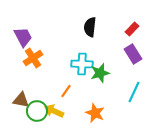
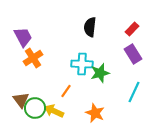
brown triangle: rotated 42 degrees clockwise
green circle: moved 2 px left, 3 px up
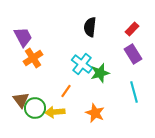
cyan cross: rotated 35 degrees clockwise
cyan line: rotated 40 degrees counterclockwise
yellow arrow: moved 1 px right, 1 px down; rotated 30 degrees counterclockwise
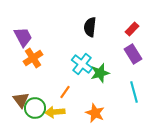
orange line: moved 1 px left, 1 px down
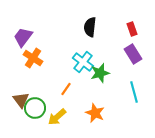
red rectangle: rotated 64 degrees counterclockwise
purple trapezoid: rotated 115 degrees counterclockwise
orange cross: rotated 24 degrees counterclockwise
cyan cross: moved 1 px right, 2 px up
orange line: moved 1 px right, 3 px up
yellow arrow: moved 2 px right, 5 px down; rotated 36 degrees counterclockwise
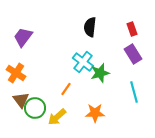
orange cross: moved 17 px left, 15 px down
orange star: rotated 24 degrees counterclockwise
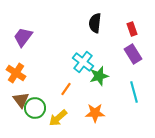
black semicircle: moved 5 px right, 4 px up
green star: moved 1 px left, 3 px down
yellow arrow: moved 1 px right, 1 px down
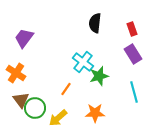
purple trapezoid: moved 1 px right, 1 px down
